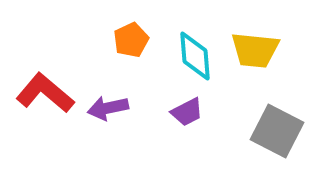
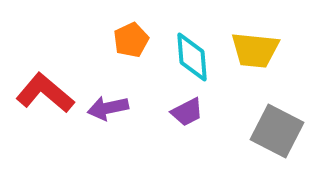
cyan diamond: moved 3 px left, 1 px down
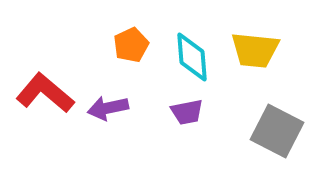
orange pentagon: moved 5 px down
purple trapezoid: rotated 16 degrees clockwise
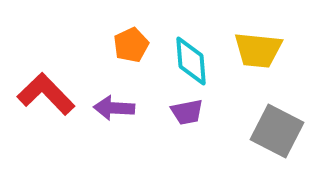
yellow trapezoid: moved 3 px right
cyan diamond: moved 1 px left, 4 px down
red L-shape: moved 1 px right, 1 px down; rotated 6 degrees clockwise
purple arrow: moved 6 px right; rotated 15 degrees clockwise
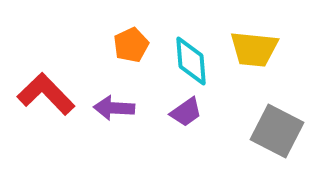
yellow trapezoid: moved 4 px left, 1 px up
purple trapezoid: moved 1 px left; rotated 24 degrees counterclockwise
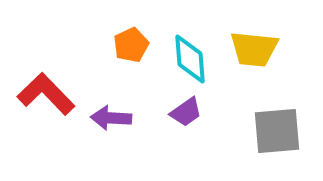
cyan diamond: moved 1 px left, 2 px up
purple arrow: moved 3 px left, 10 px down
gray square: rotated 32 degrees counterclockwise
